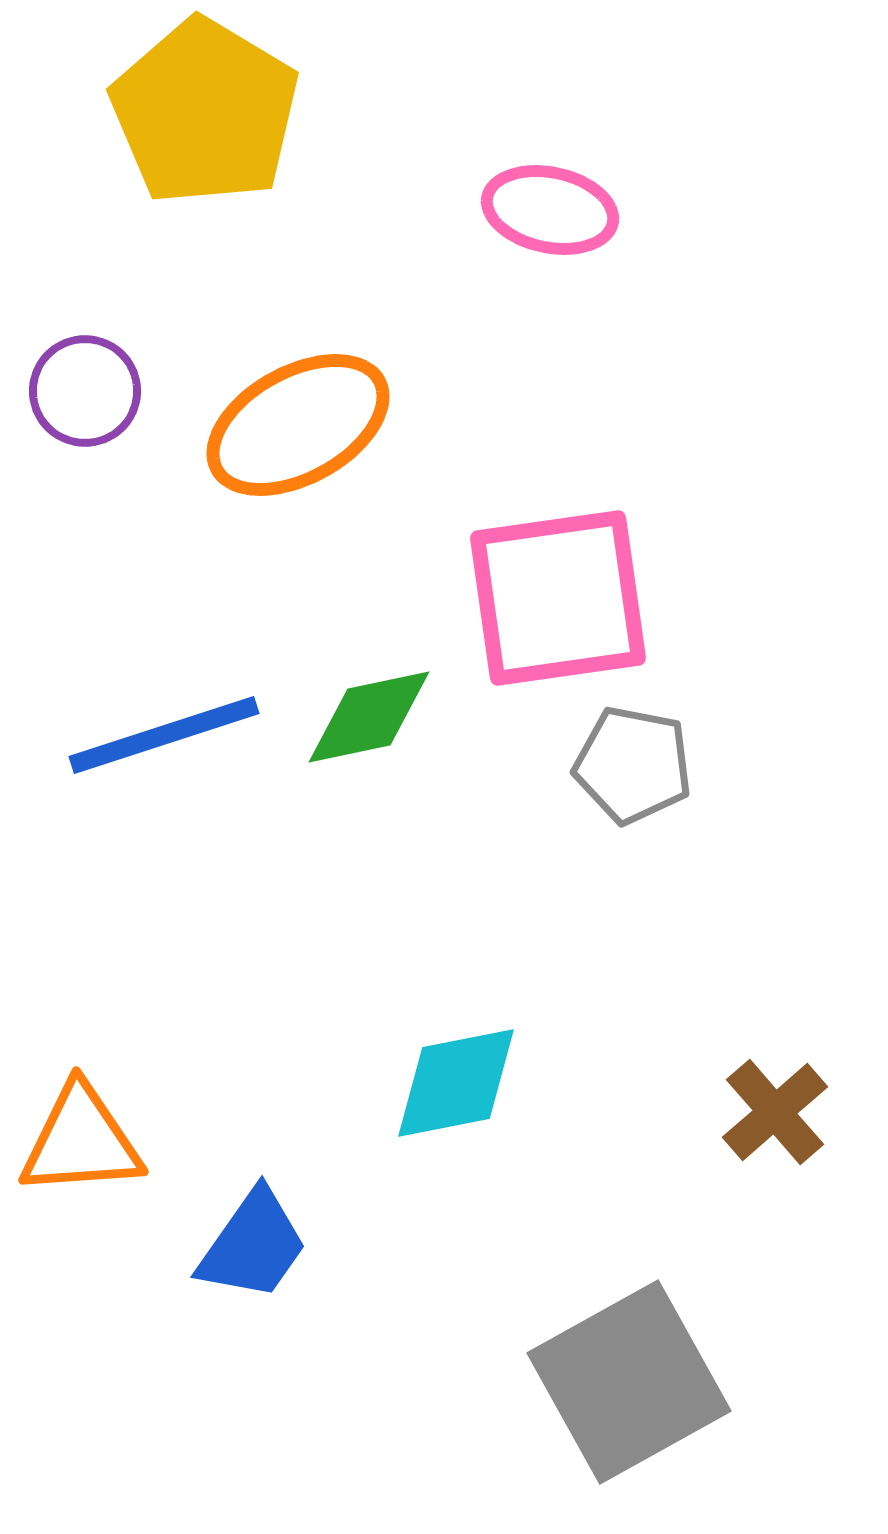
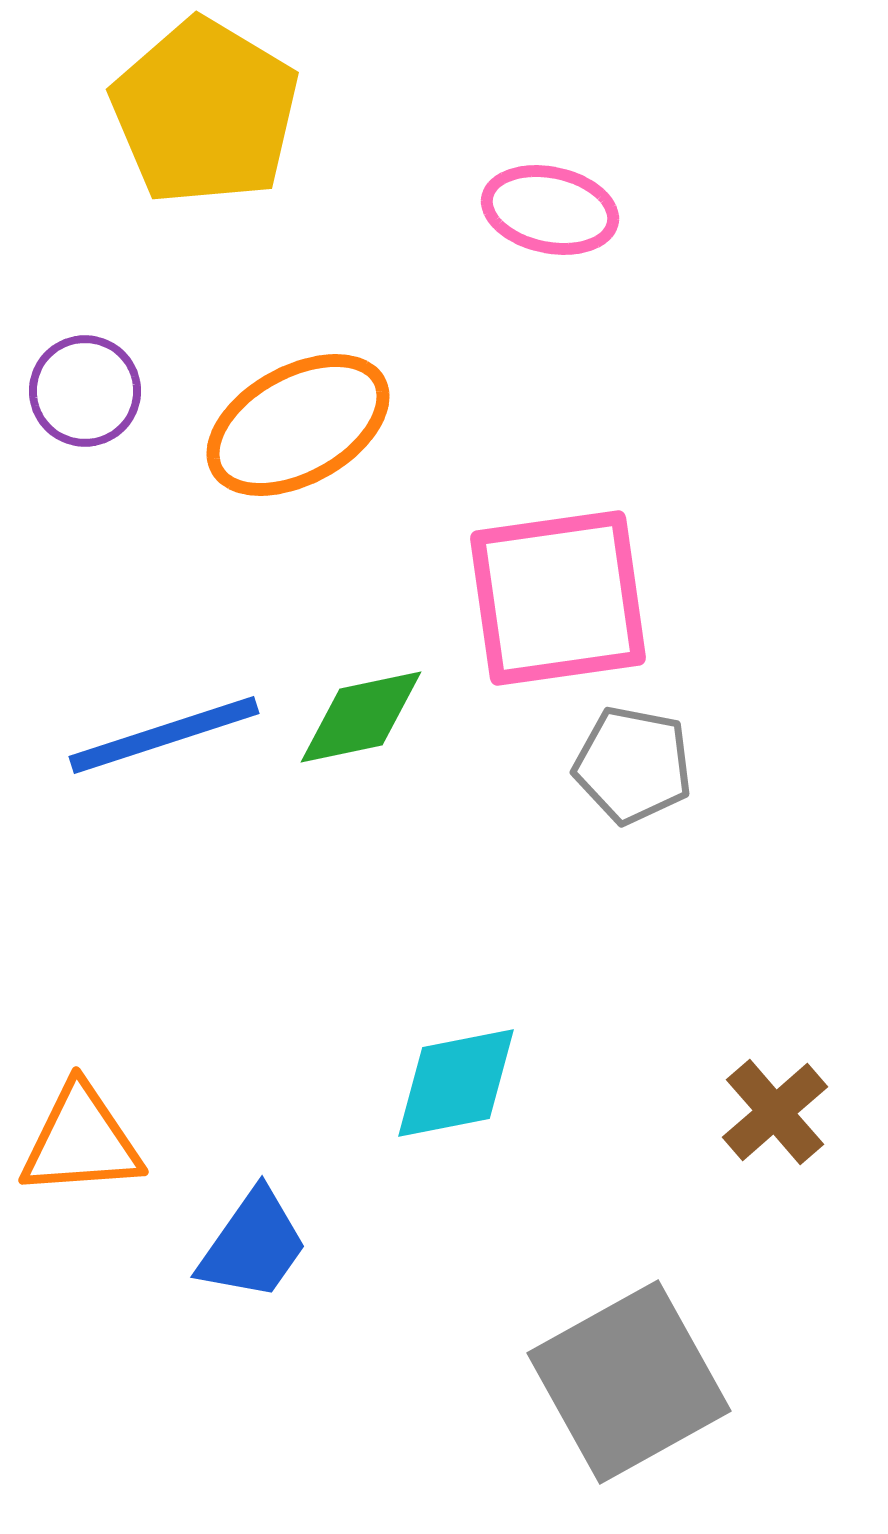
green diamond: moved 8 px left
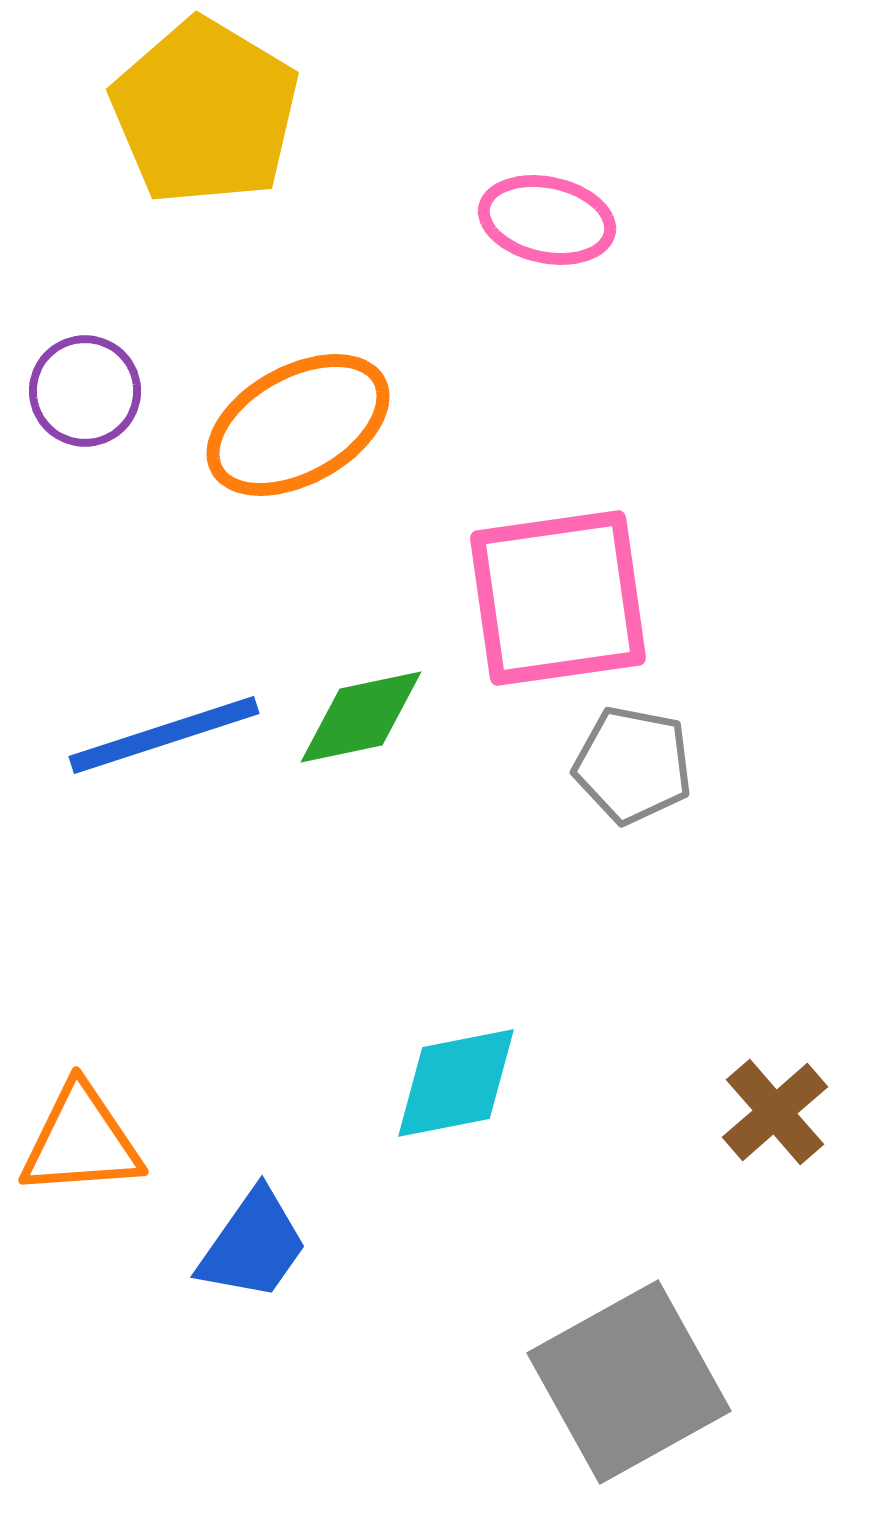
pink ellipse: moved 3 px left, 10 px down
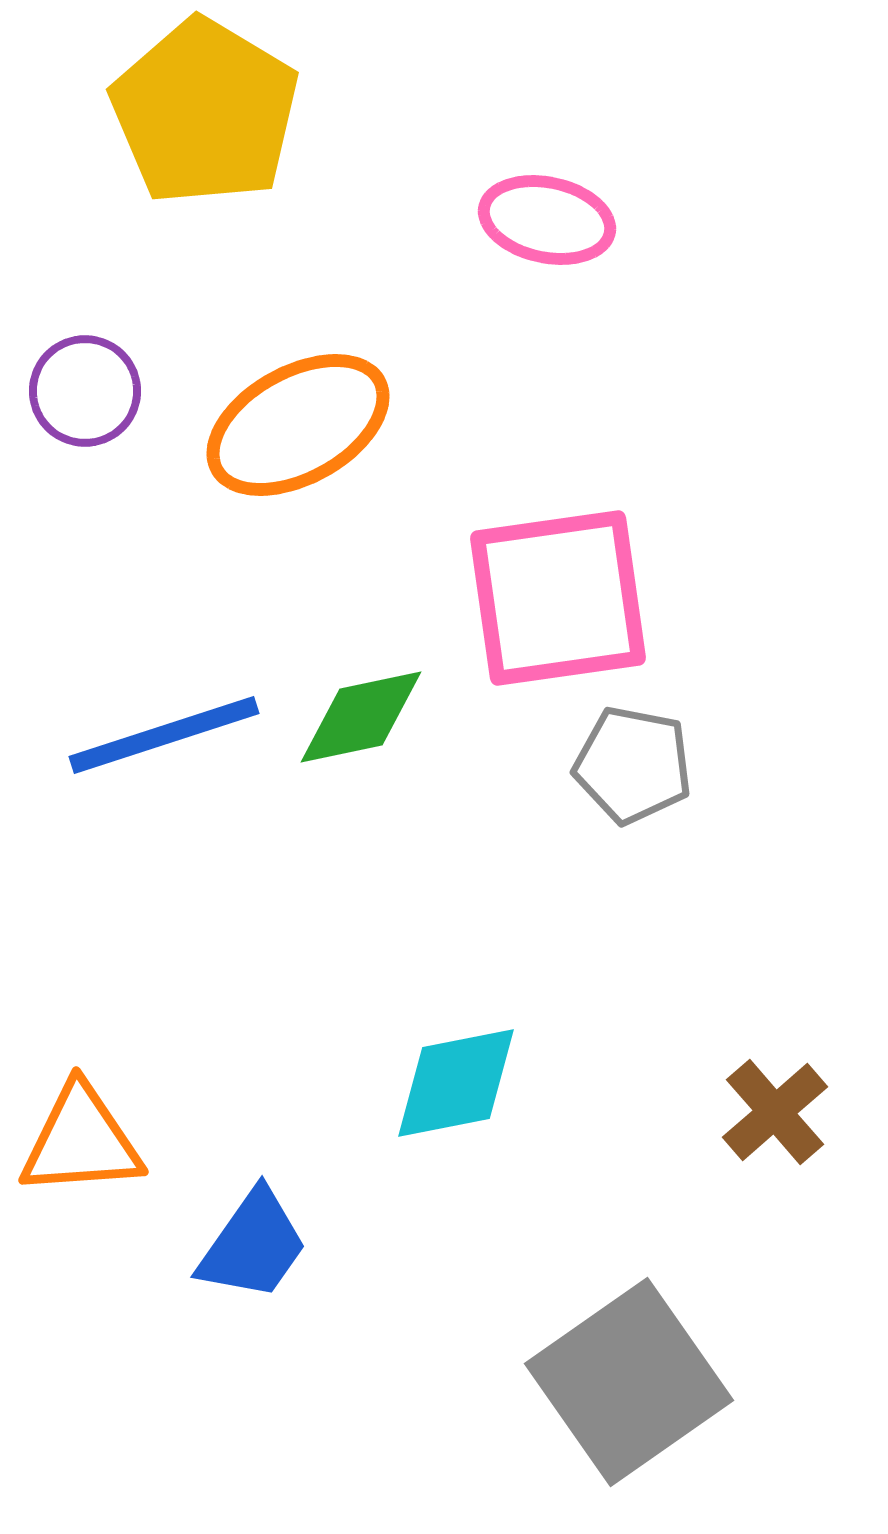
gray square: rotated 6 degrees counterclockwise
